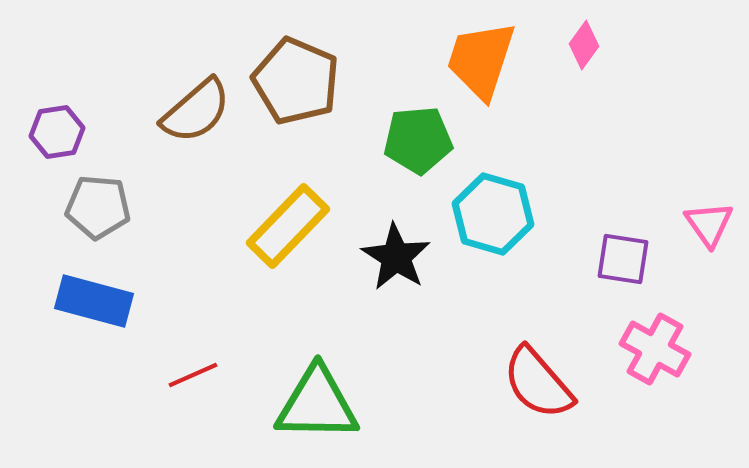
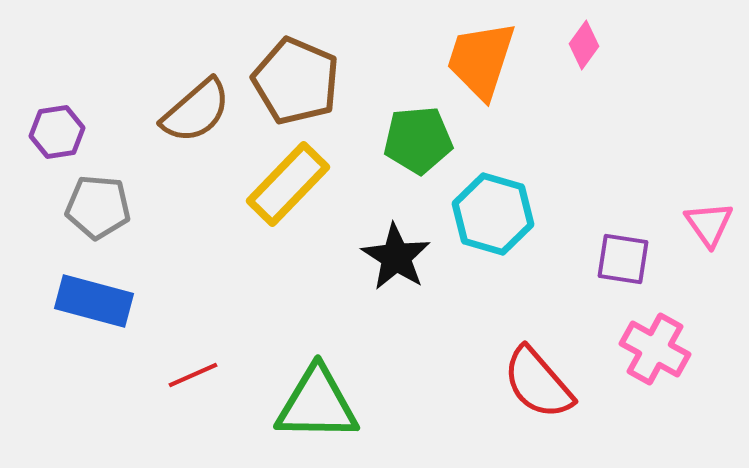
yellow rectangle: moved 42 px up
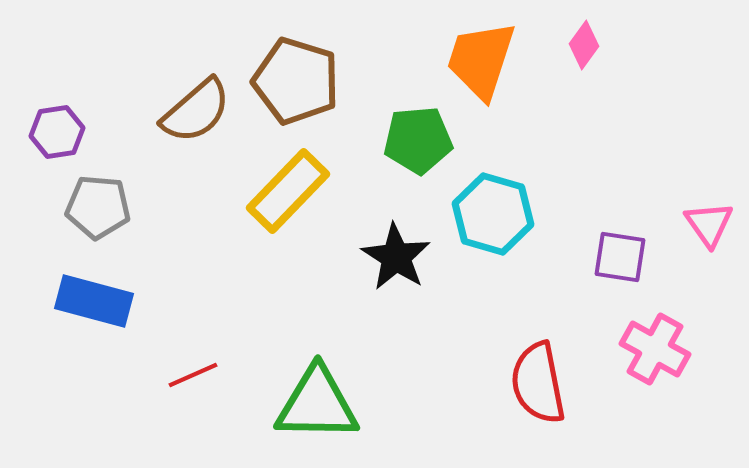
brown pentagon: rotated 6 degrees counterclockwise
yellow rectangle: moved 7 px down
purple square: moved 3 px left, 2 px up
red semicircle: rotated 30 degrees clockwise
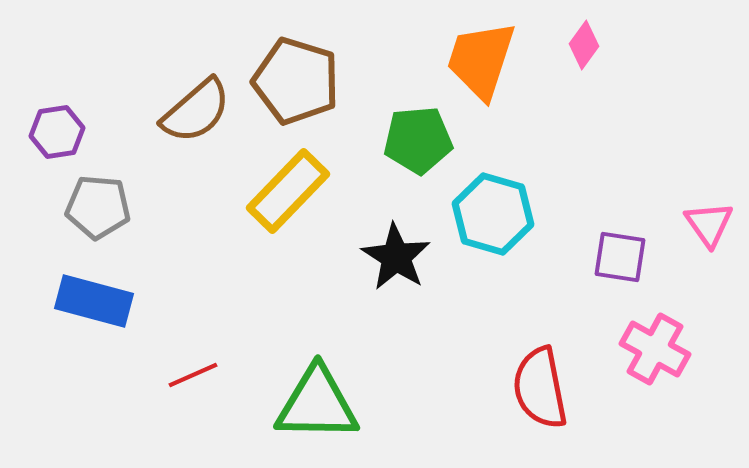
red semicircle: moved 2 px right, 5 px down
